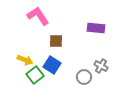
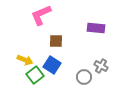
pink L-shape: moved 3 px right, 1 px up; rotated 80 degrees counterclockwise
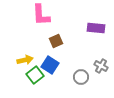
pink L-shape: rotated 70 degrees counterclockwise
brown square: rotated 24 degrees counterclockwise
yellow arrow: rotated 35 degrees counterclockwise
blue square: moved 2 px left
gray circle: moved 3 px left
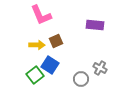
pink L-shape: rotated 20 degrees counterclockwise
purple rectangle: moved 1 px left, 3 px up
yellow arrow: moved 12 px right, 15 px up; rotated 14 degrees clockwise
gray cross: moved 1 px left, 2 px down
gray circle: moved 2 px down
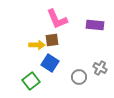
pink L-shape: moved 16 px right, 4 px down
brown square: moved 4 px left, 1 px up; rotated 16 degrees clockwise
blue square: moved 2 px up
green square: moved 4 px left, 6 px down
gray circle: moved 2 px left, 2 px up
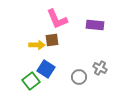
blue square: moved 4 px left, 6 px down
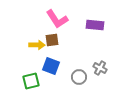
pink L-shape: rotated 10 degrees counterclockwise
blue square: moved 5 px right, 3 px up; rotated 12 degrees counterclockwise
green square: rotated 24 degrees clockwise
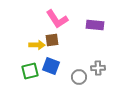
gray cross: moved 2 px left; rotated 32 degrees counterclockwise
green square: moved 1 px left, 10 px up
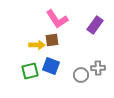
purple rectangle: rotated 60 degrees counterclockwise
gray circle: moved 2 px right, 2 px up
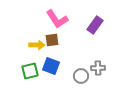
gray circle: moved 1 px down
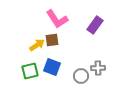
yellow arrow: rotated 35 degrees counterclockwise
blue square: moved 1 px right, 1 px down
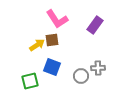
green square: moved 10 px down
